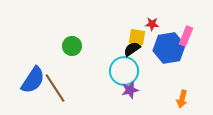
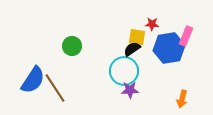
purple star: rotated 12 degrees clockwise
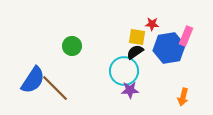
black semicircle: moved 3 px right, 3 px down
brown line: rotated 12 degrees counterclockwise
orange arrow: moved 1 px right, 2 px up
